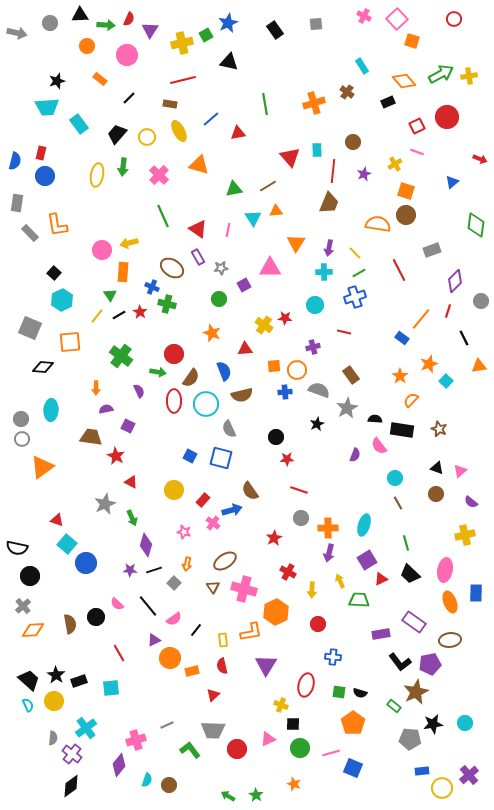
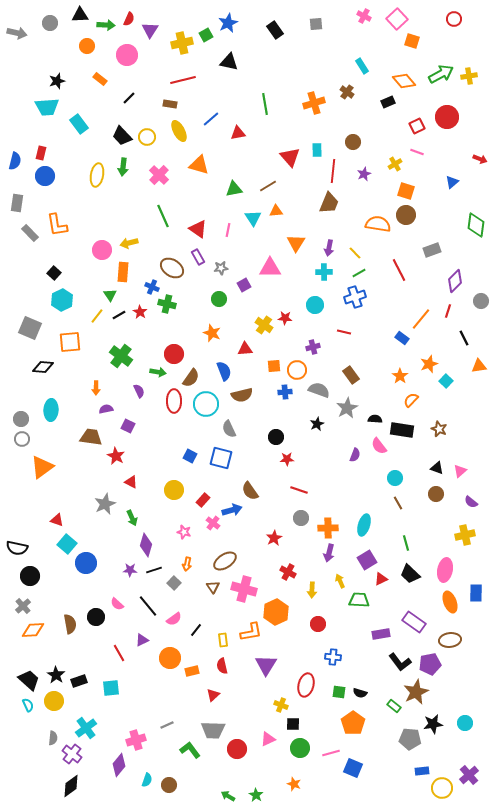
black trapezoid at (117, 134): moved 5 px right, 2 px down; rotated 85 degrees counterclockwise
purple triangle at (154, 640): moved 12 px left
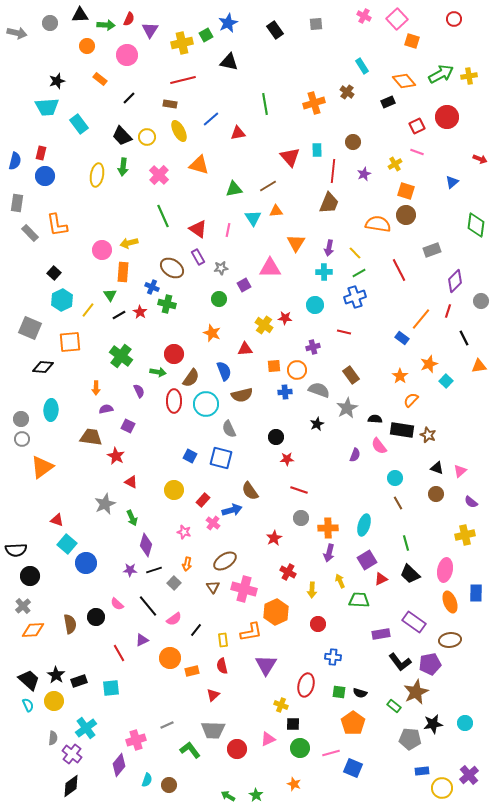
yellow line at (97, 316): moved 9 px left, 6 px up
brown star at (439, 429): moved 11 px left, 6 px down
black semicircle at (17, 548): moved 1 px left, 2 px down; rotated 15 degrees counterclockwise
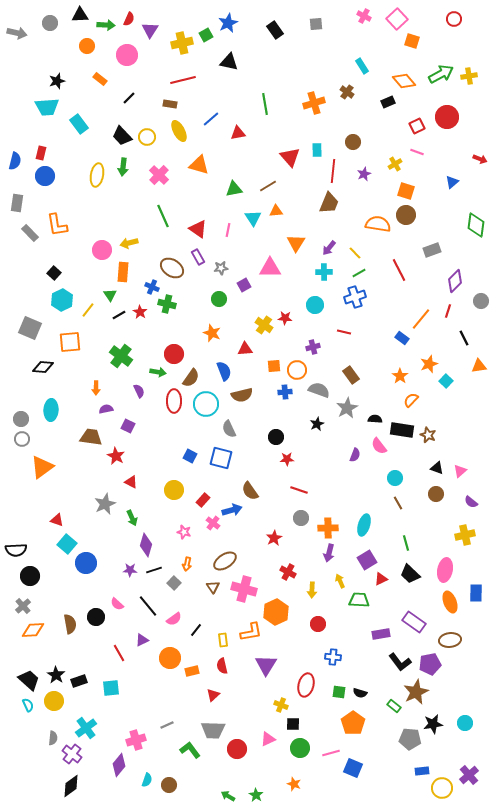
purple arrow at (329, 248): rotated 28 degrees clockwise
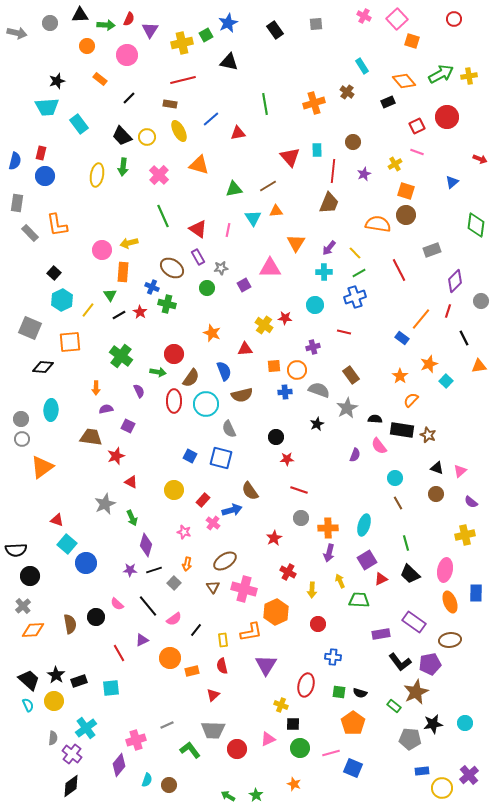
green circle at (219, 299): moved 12 px left, 11 px up
red star at (116, 456): rotated 24 degrees clockwise
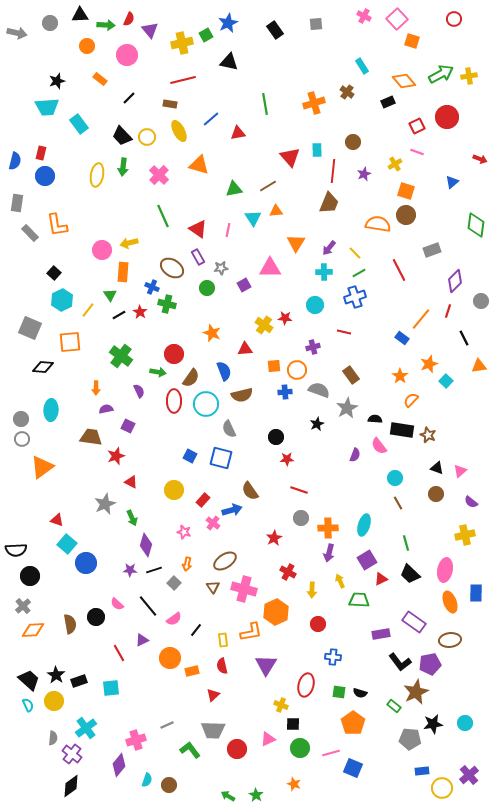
purple triangle at (150, 30): rotated 12 degrees counterclockwise
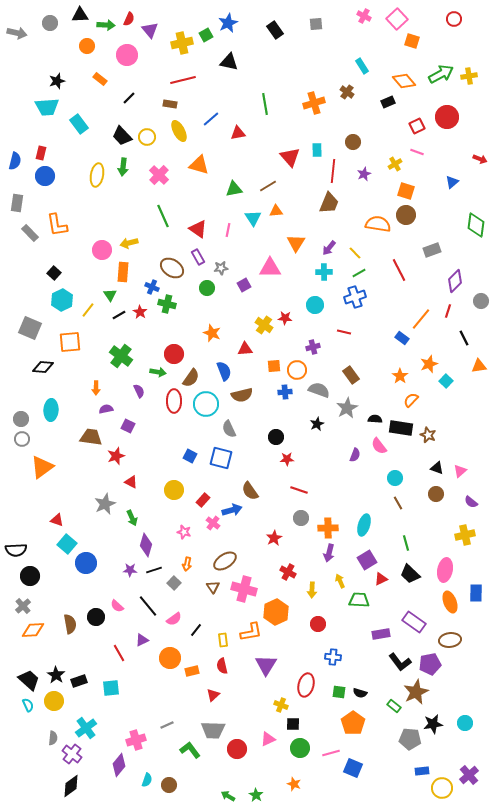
black rectangle at (402, 430): moved 1 px left, 2 px up
pink semicircle at (117, 604): moved 2 px down
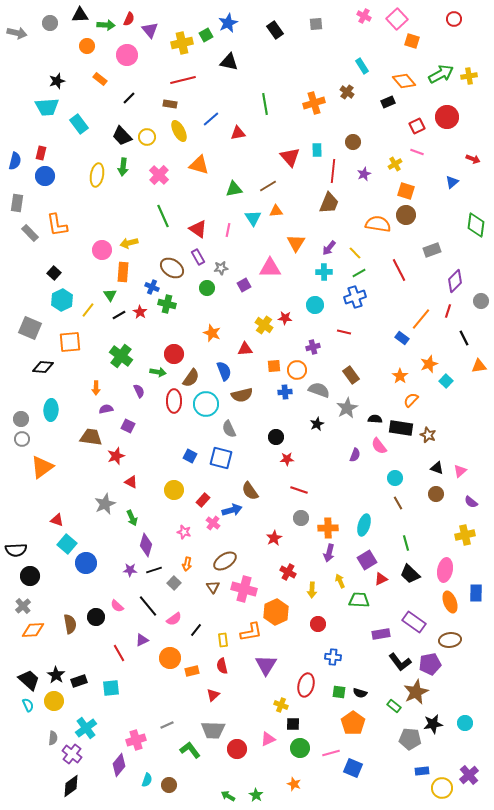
red arrow at (480, 159): moved 7 px left
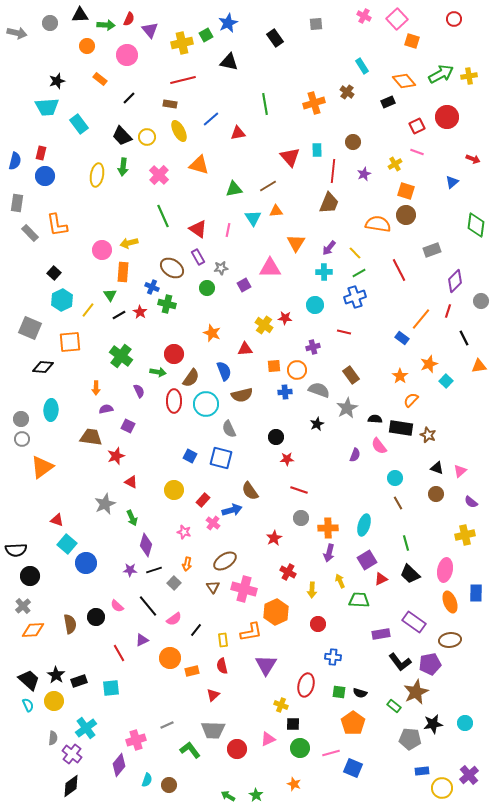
black rectangle at (275, 30): moved 8 px down
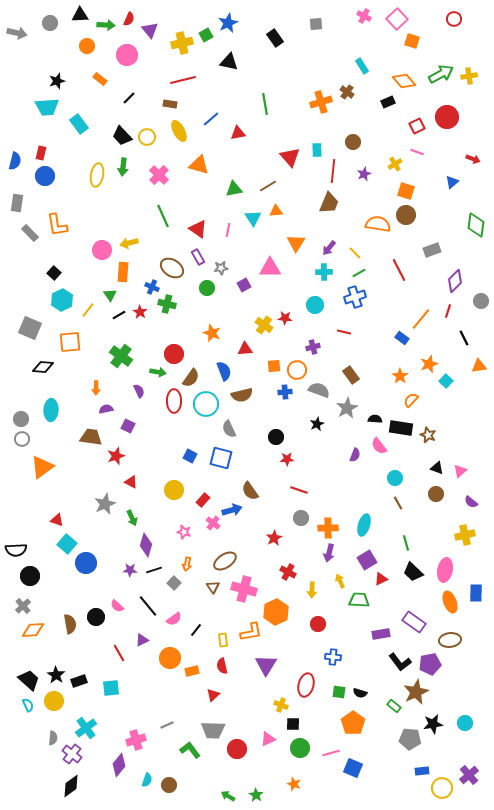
orange cross at (314, 103): moved 7 px right, 1 px up
black trapezoid at (410, 574): moved 3 px right, 2 px up
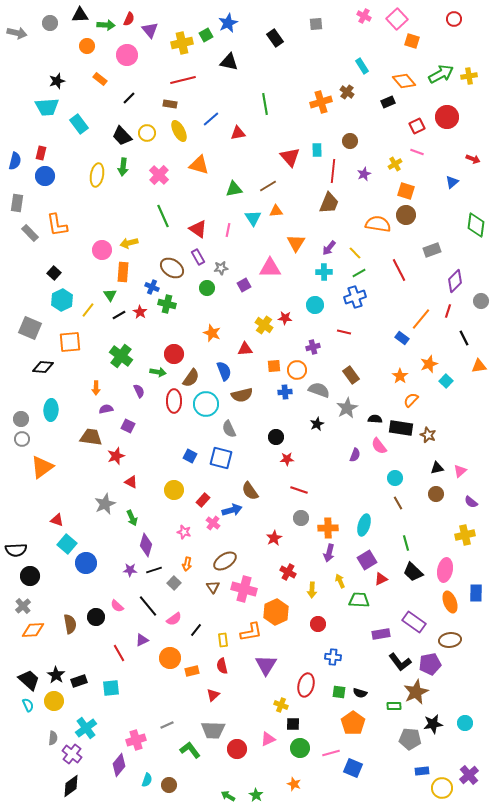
yellow circle at (147, 137): moved 4 px up
brown circle at (353, 142): moved 3 px left, 1 px up
black triangle at (437, 468): rotated 32 degrees counterclockwise
green rectangle at (394, 706): rotated 40 degrees counterclockwise
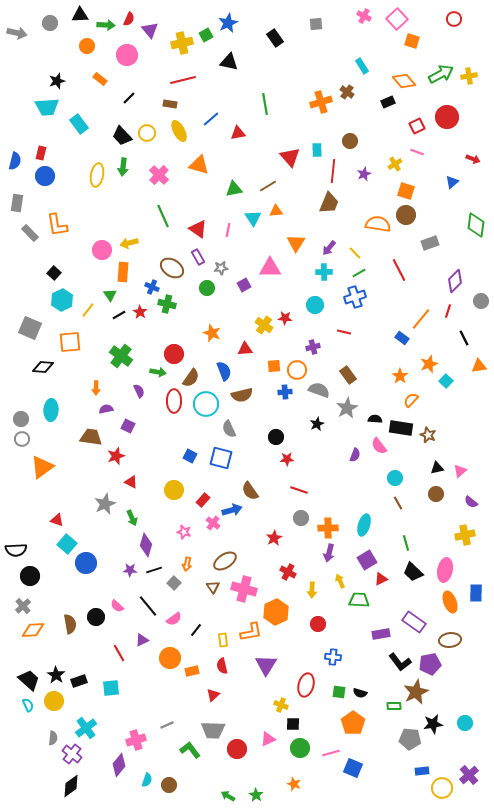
gray rectangle at (432, 250): moved 2 px left, 7 px up
brown rectangle at (351, 375): moved 3 px left
